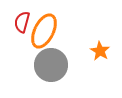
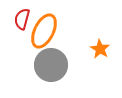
red semicircle: moved 3 px up
orange star: moved 2 px up
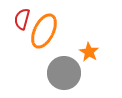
orange star: moved 11 px left, 3 px down
gray circle: moved 13 px right, 8 px down
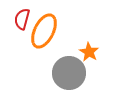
gray circle: moved 5 px right
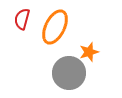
orange ellipse: moved 11 px right, 4 px up
orange star: rotated 24 degrees clockwise
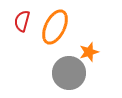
red semicircle: moved 2 px down
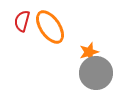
orange ellipse: moved 5 px left; rotated 60 degrees counterclockwise
gray circle: moved 27 px right
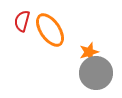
orange ellipse: moved 3 px down
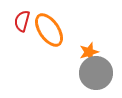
orange ellipse: moved 1 px left
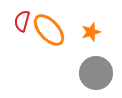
orange ellipse: rotated 8 degrees counterclockwise
orange star: moved 2 px right, 20 px up
